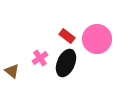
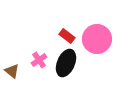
pink cross: moved 1 px left, 2 px down
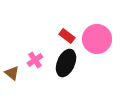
pink cross: moved 4 px left
brown triangle: moved 2 px down
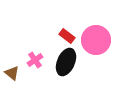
pink circle: moved 1 px left, 1 px down
black ellipse: moved 1 px up
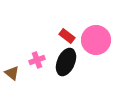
pink cross: moved 2 px right; rotated 14 degrees clockwise
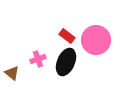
pink cross: moved 1 px right, 1 px up
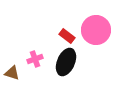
pink circle: moved 10 px up
pink cross: moved 3 px left
brown triangle: rotated 21 degrees counterclockwise
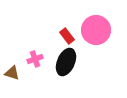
red rectangle: rotated 14 degrees clockwise
